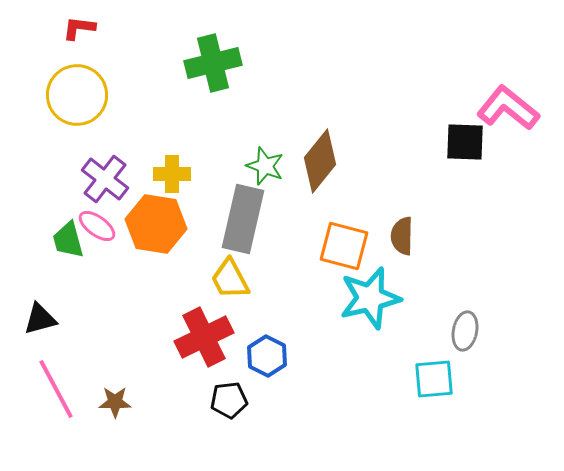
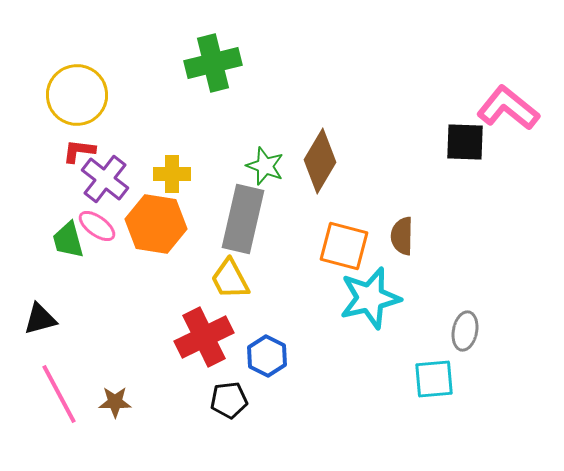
red L-shape: moved 123 px down
brown diamond: rotated 8 degrees counterclockwise
pink line: moved 3 px right, 5 px down
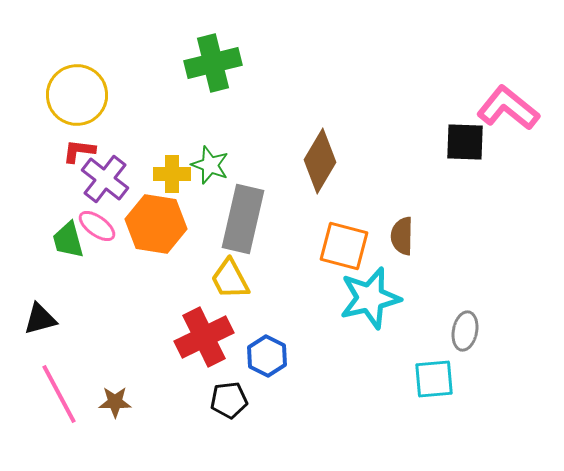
green star: moved 55 px left, 1 px up
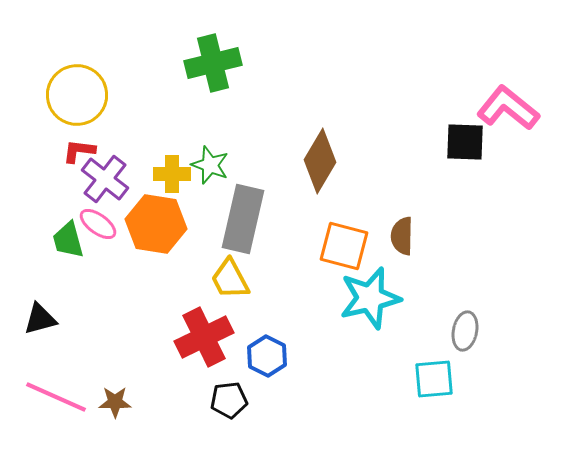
pink ellipse: moved 1 px right, 2 px up
pink line: moved 3 px left, 3 px down; rotated 38 degrees counterclockwise
